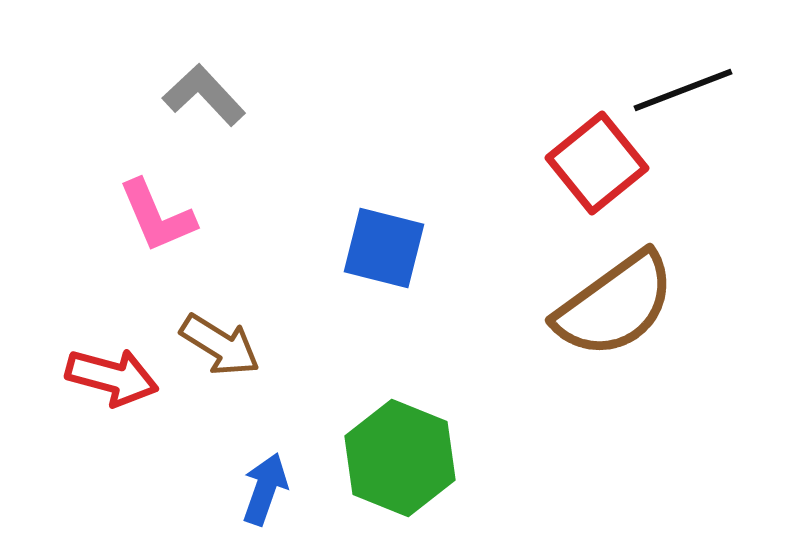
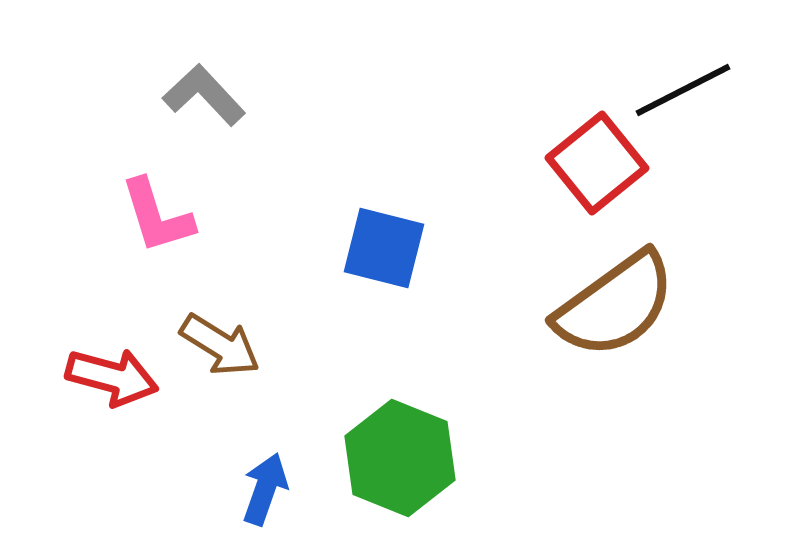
black line: rotated 6 degrees counterclockwise
pink L-shape: rotated 6 degrees clockwise
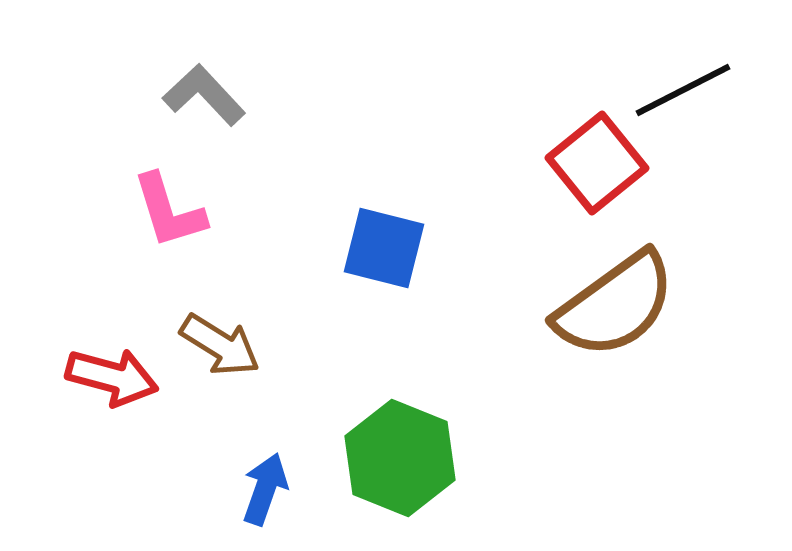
pink L-shape: moved 12 px right, 5 px up
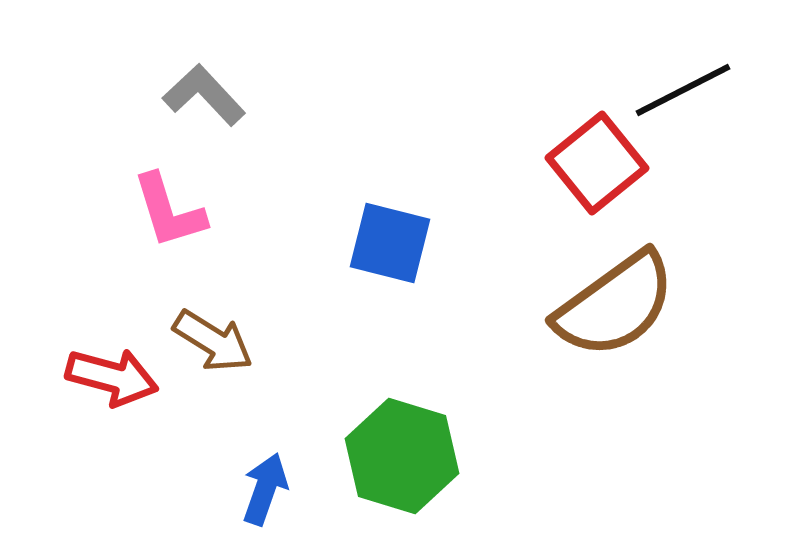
blue square: moved 6 px right, 5 px up
brown arrow: moved 7 px left, 4 px up
green hexagon: moved 2 px right, 2 px up; rotated 5 degrees counterclockwise
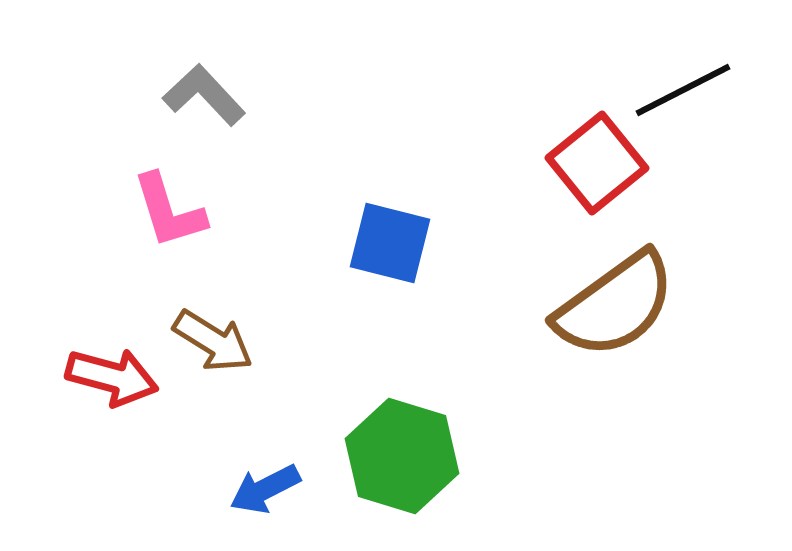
blue arrow: rotated 136 degrees counterclockwise
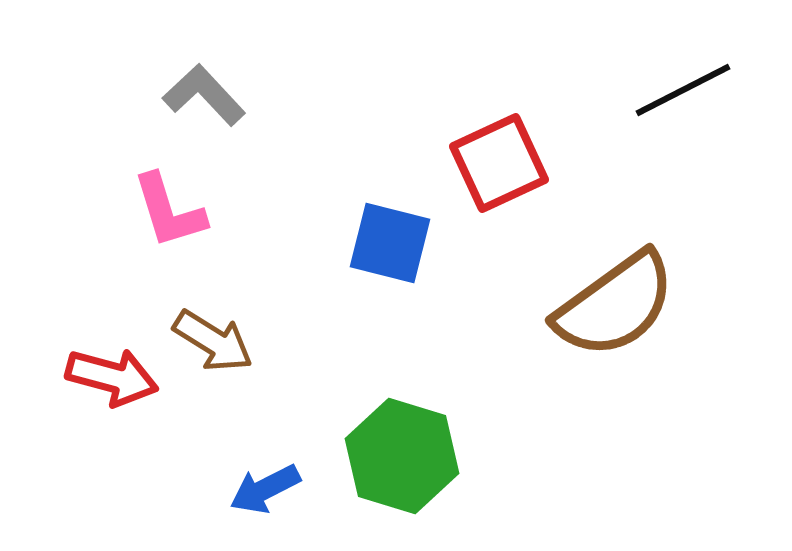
red square: moved 98 px left; rotated 14 degrees clockwise
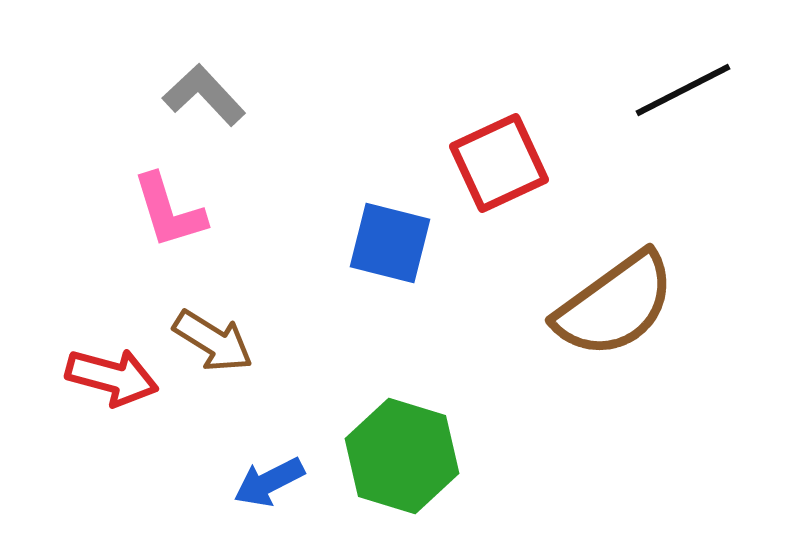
blue arrow: moved 4 px right, 7 px up
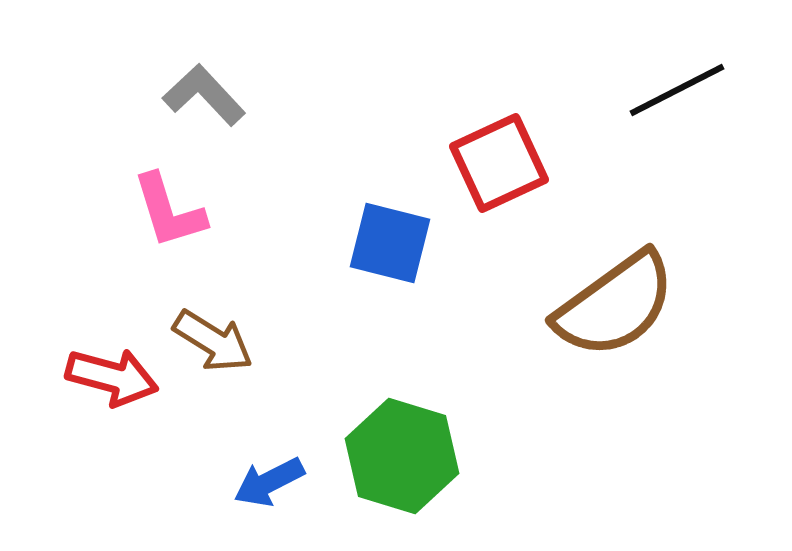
black line: moved 6 px left
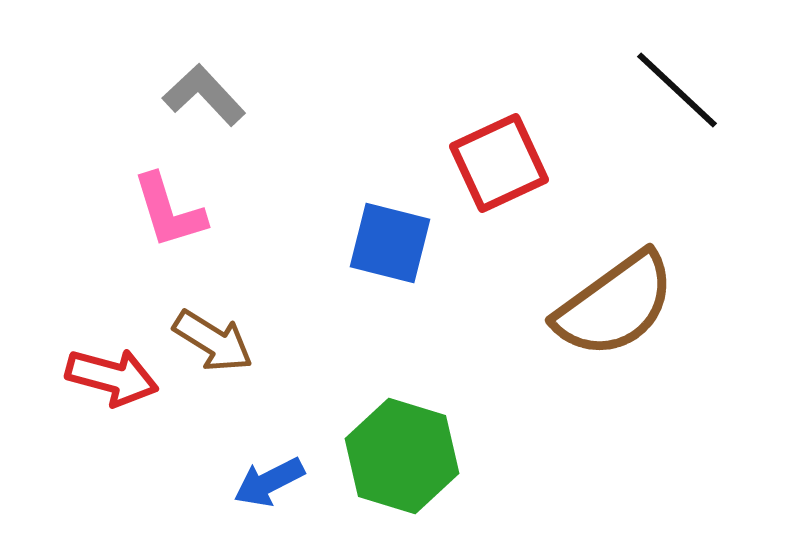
black line: rotated 70 degrees clockwise
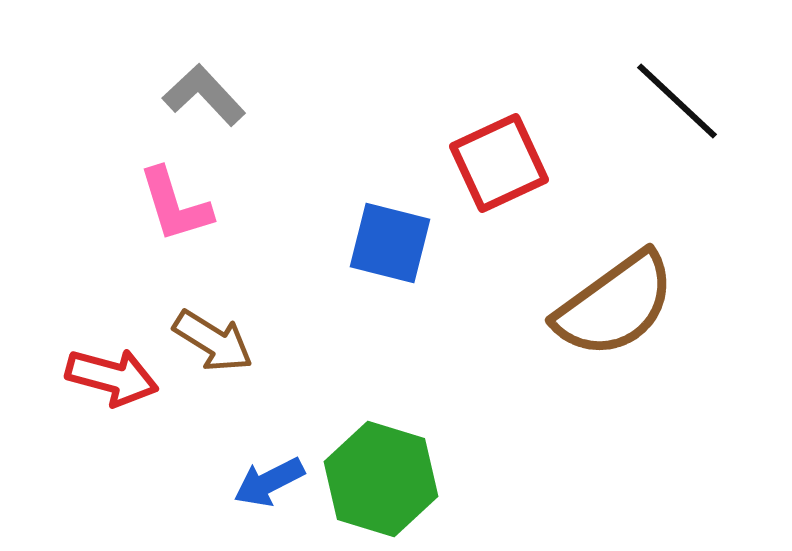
black line: moved 11 px down
pink L-shape: moved 6 px right, 6 px up
green hexagon: moved 21 px left, 23 px down
